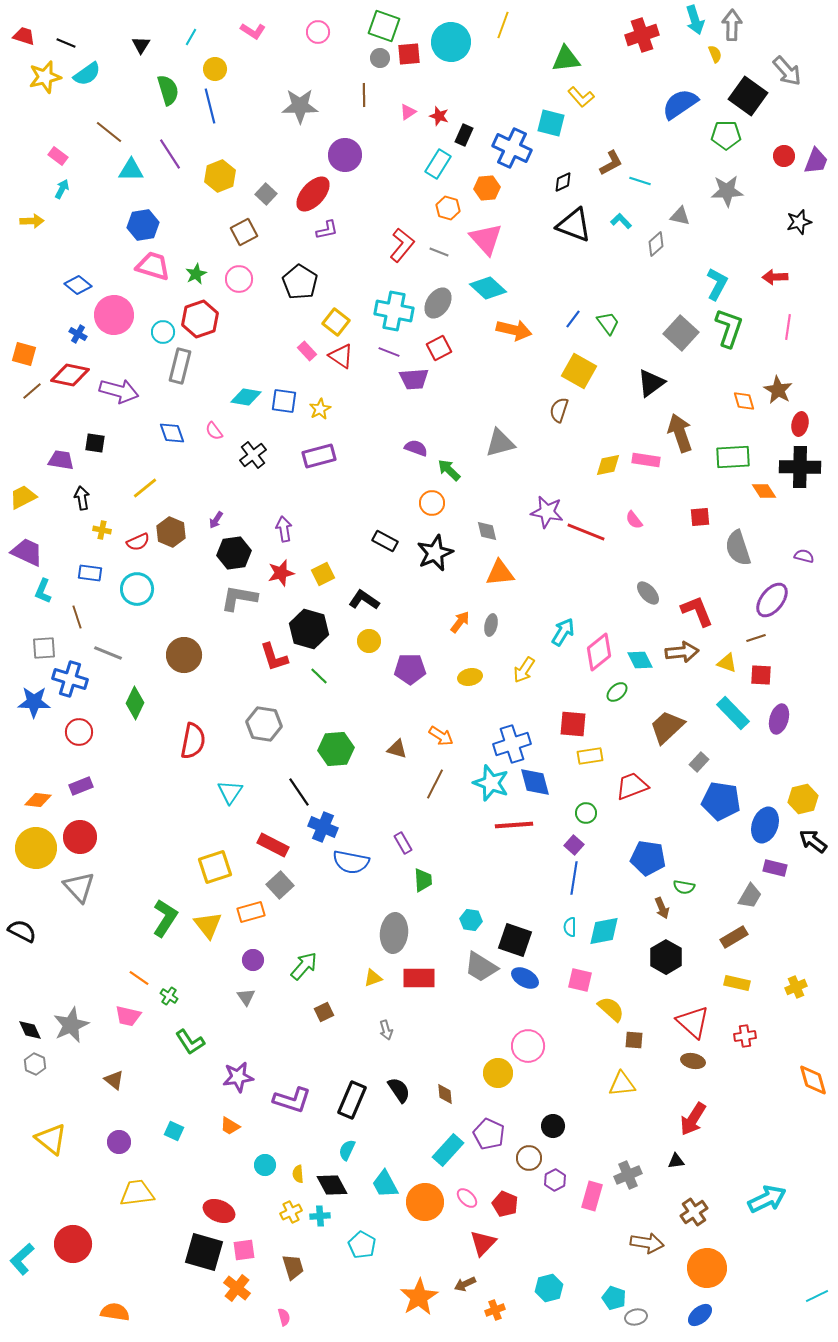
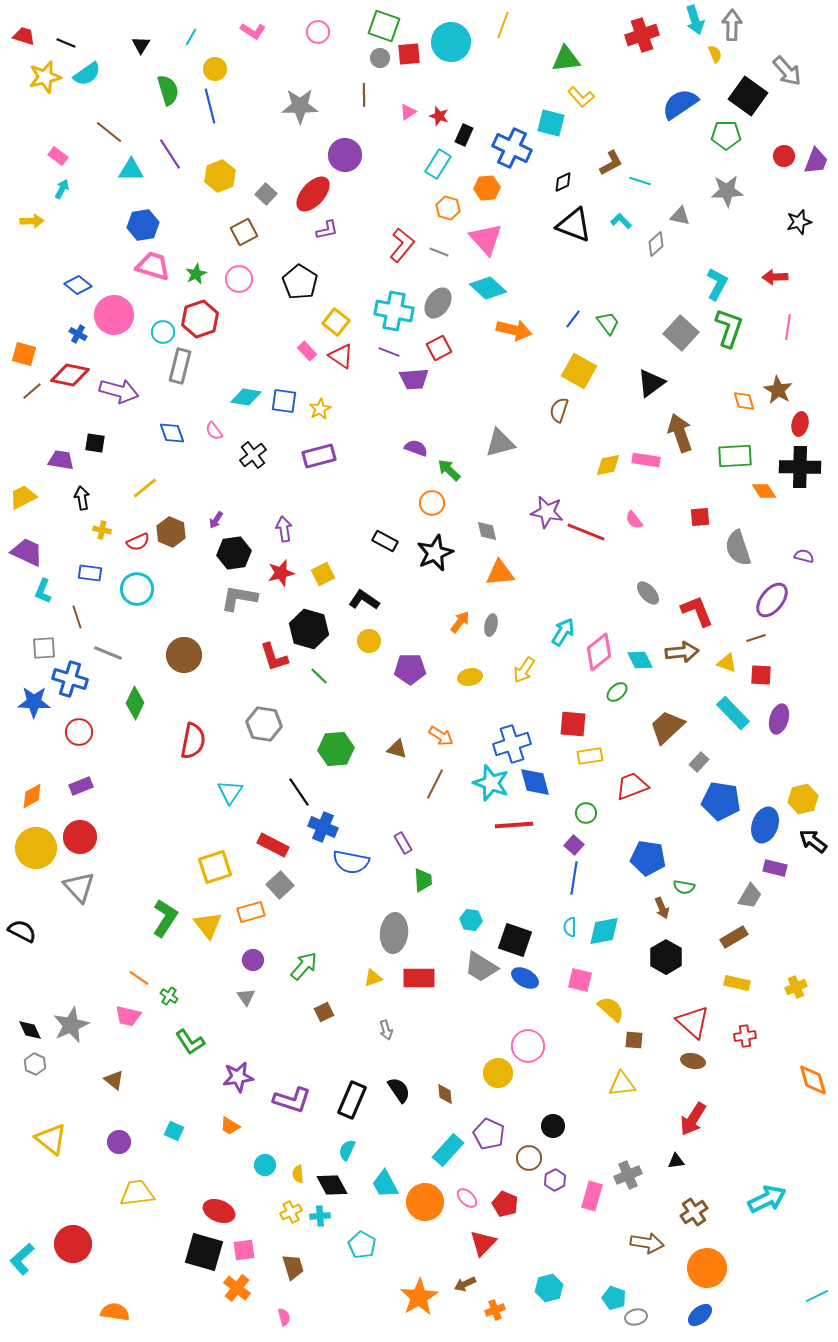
green rectangle at (733, 457): moved 2 px right, 1 px up
orange diamond at (38, 800): moved 6 px left, 4 px up; rotated 36 degrees counterclockwise
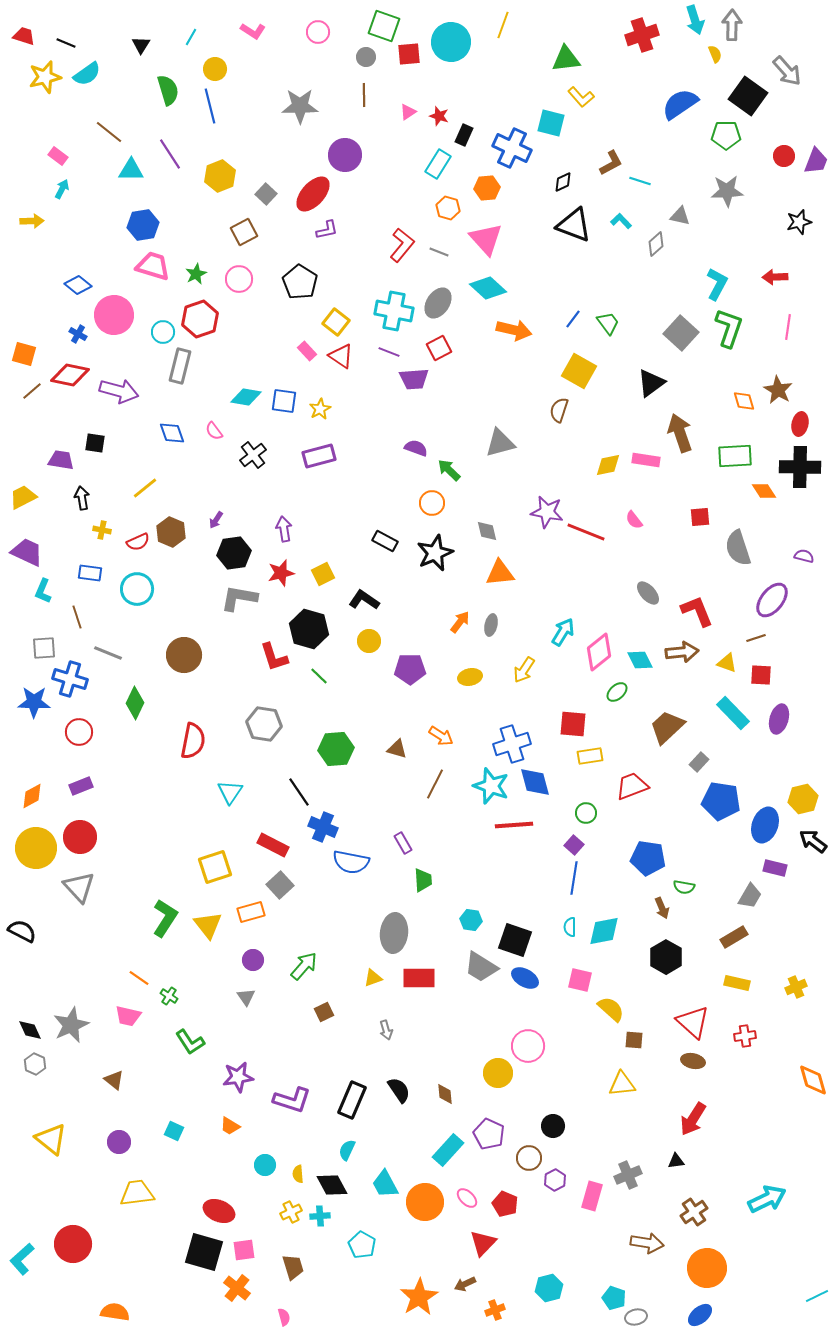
gray circle at (380, 58): moved 14 px left, 1 px up
cyan star at (491, 783): moved 3 px down
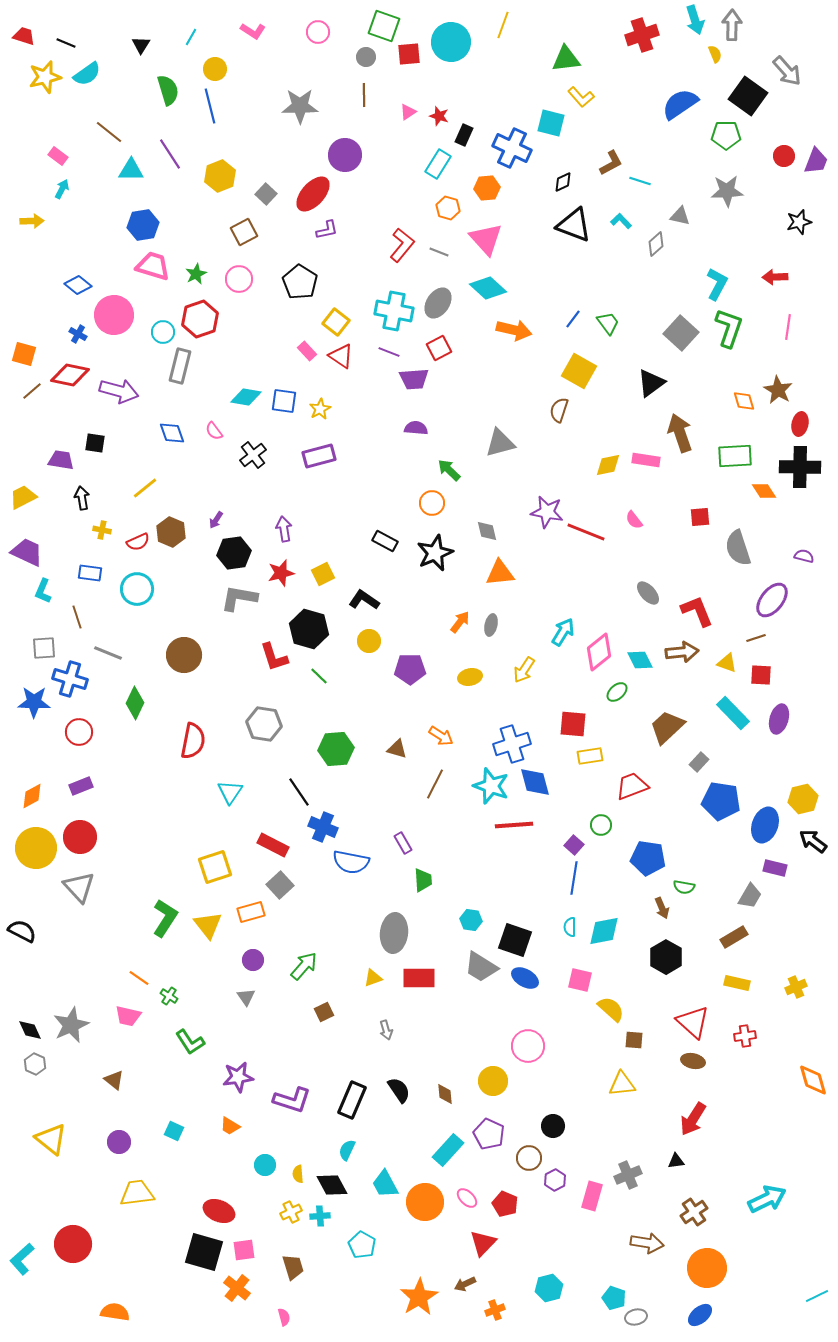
purple semicircle at (416, 448): moved 20 px up; rotated 15 degrees counterclockwise
green circle at (586, 813): moved 15 px right, 12 px down
yellow circle at (498, 1073): moved 5 px left, 8 px down
